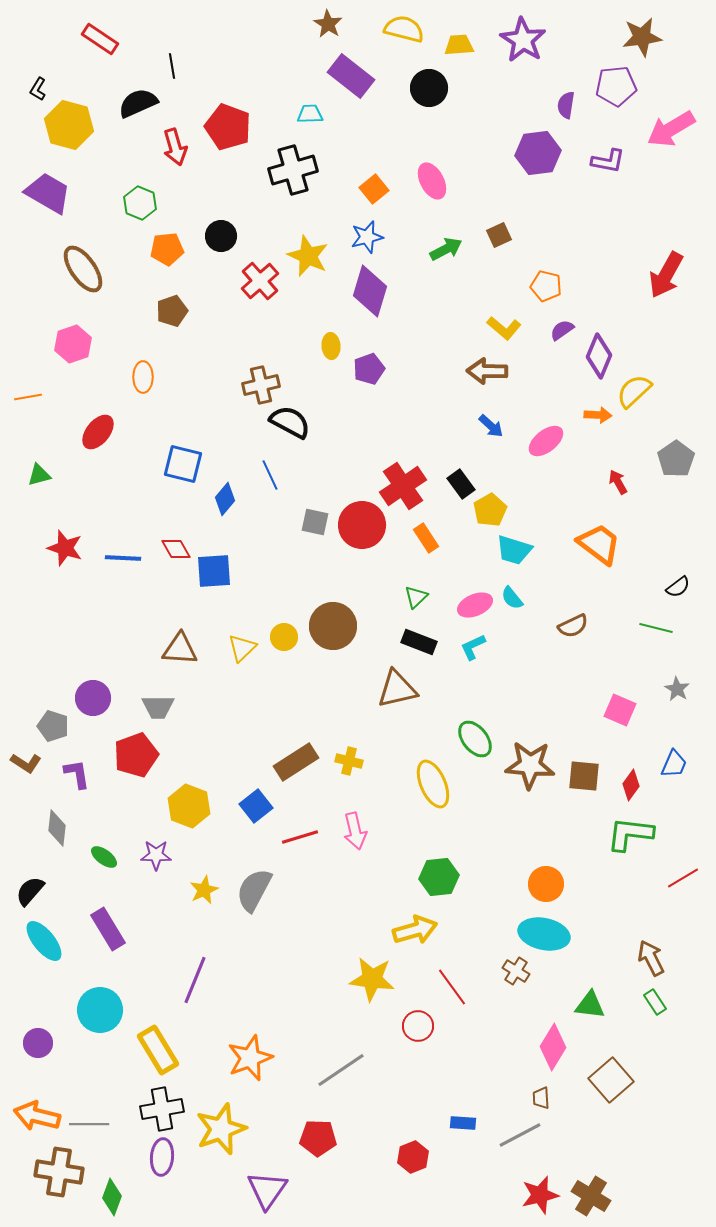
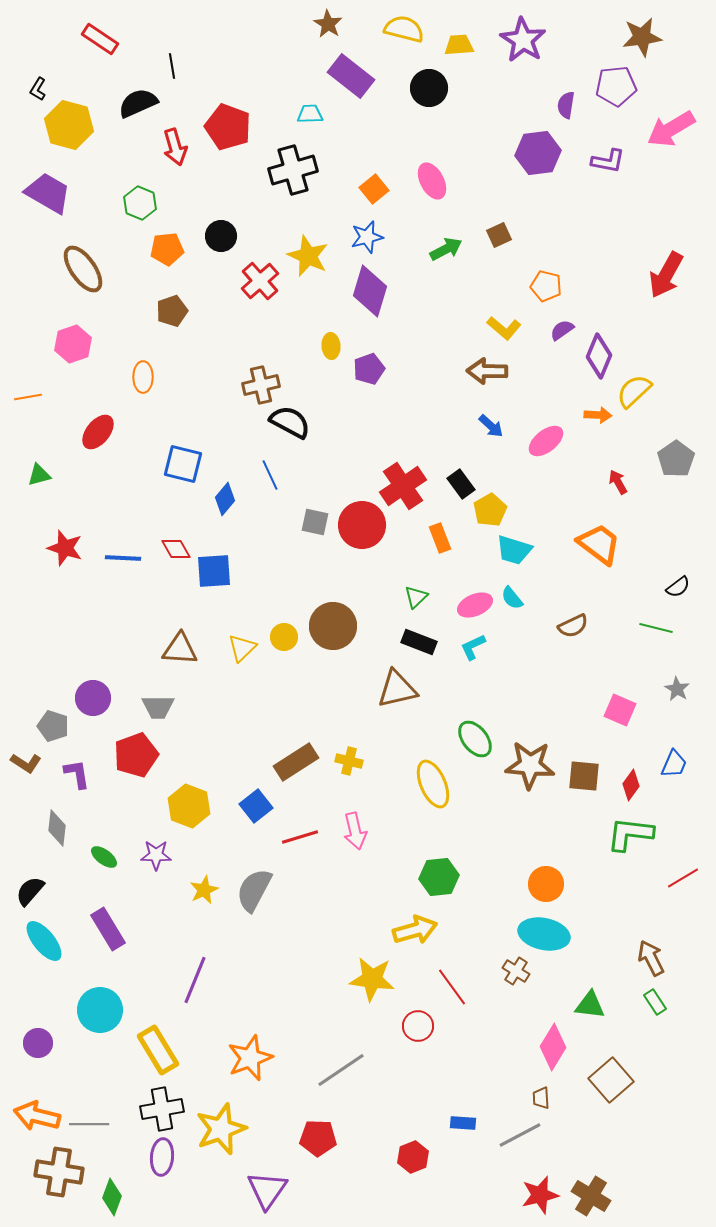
orange rectangle at (426, 538): moved 14 px right; rotated 12 degrees clockwise
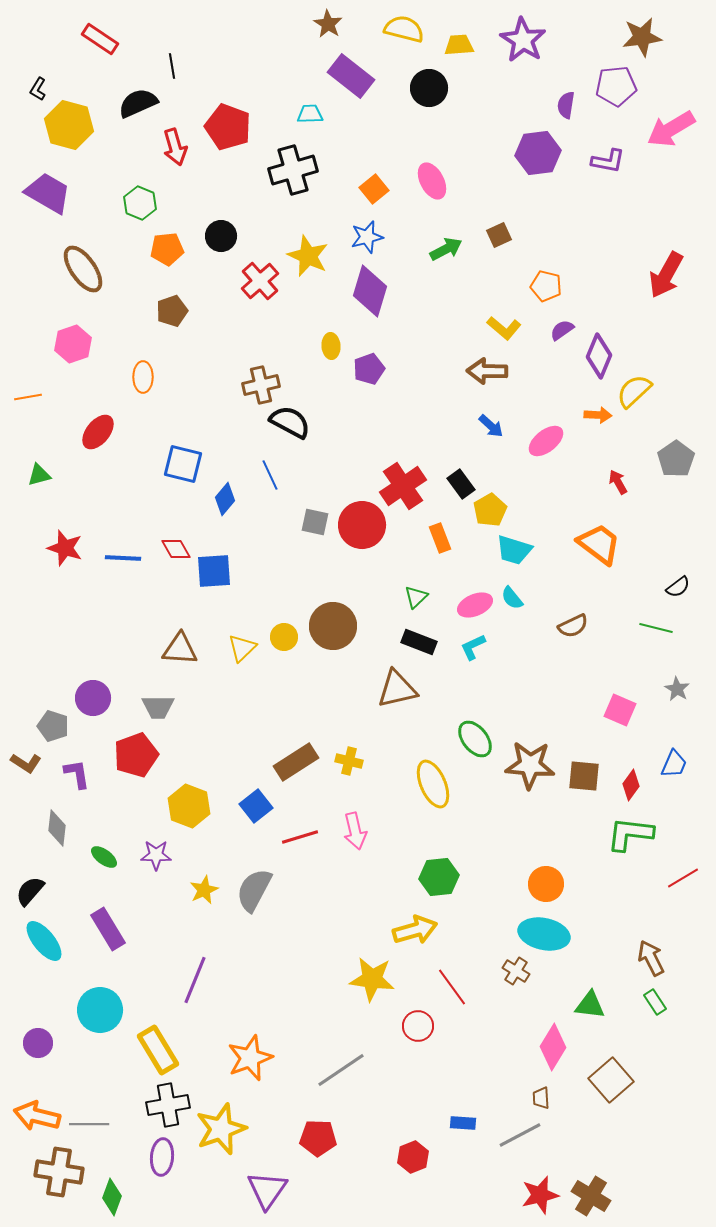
black cross at (162, 1109): moved 6 px right, 4 px up
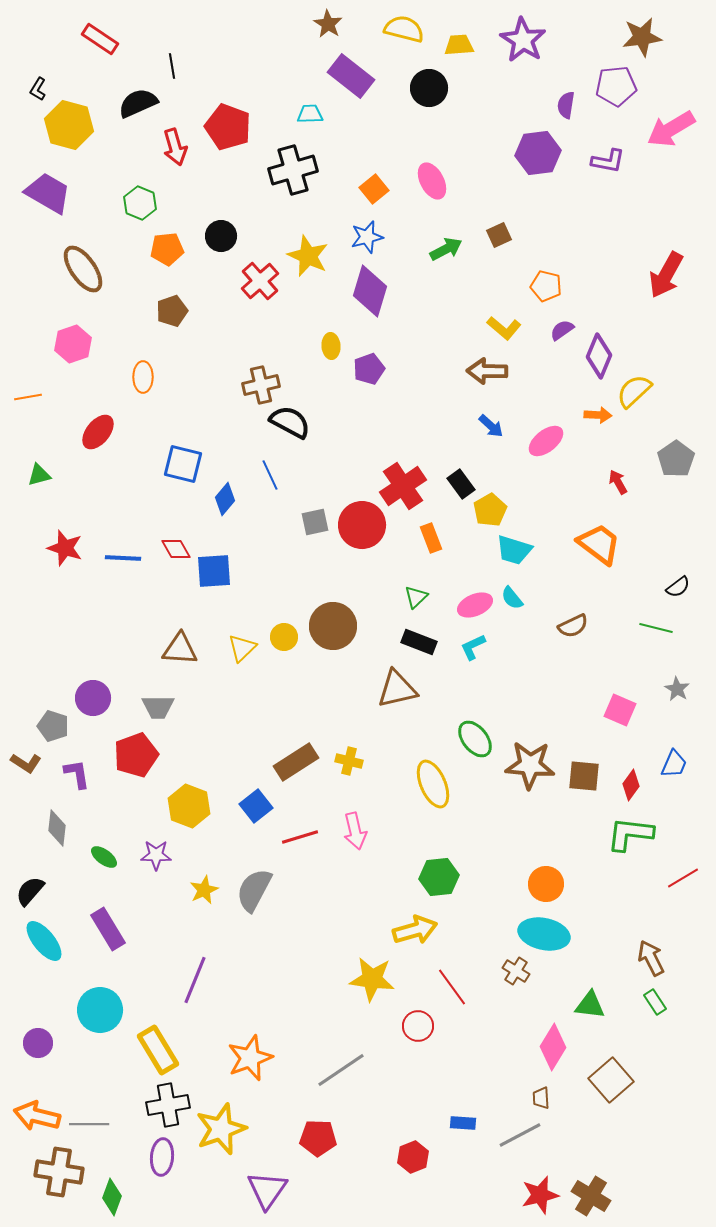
gray square at (315, 522): rotated 24 degrees counterclockwise
orange rectangle at (440, 538): moved 9 px left
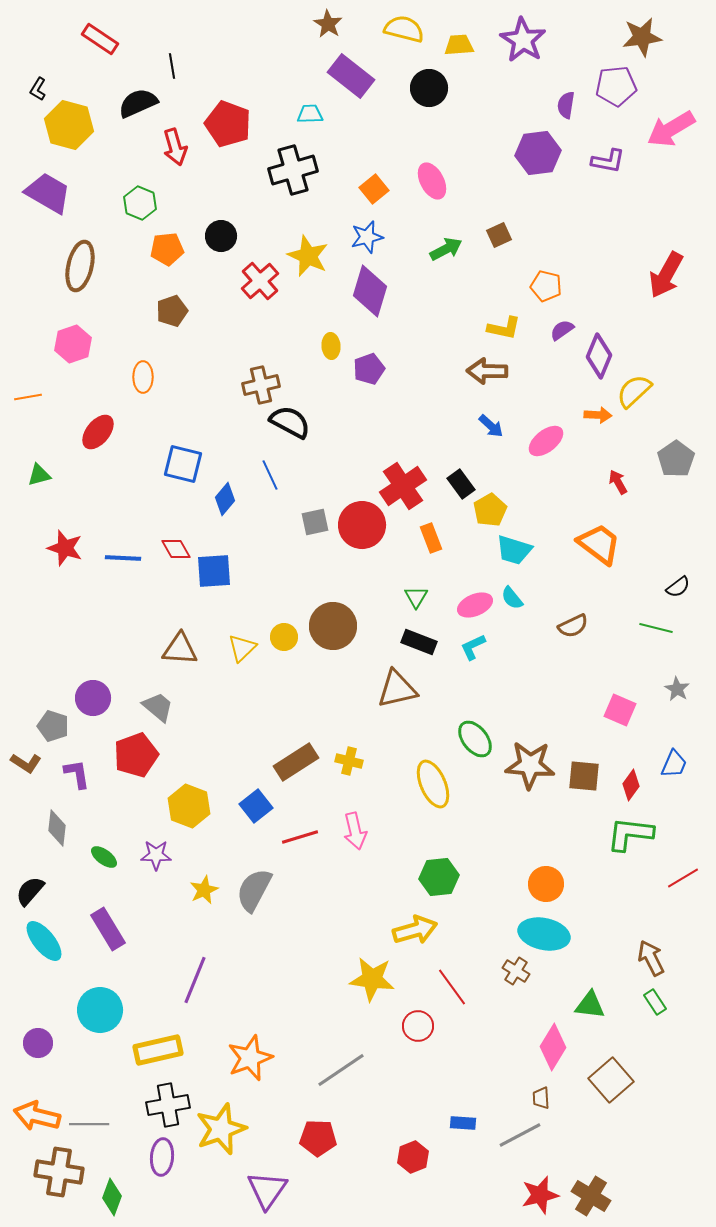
red pentagon at (228, 127): moved 3 px up
brown ellipse at (83, 269): moved 3 px left, 3 px up; rotated 48 degrees clockwise
yellow L-shape at (504, 328): rotated 28 degrees counterclockwise
green triangle at (416, 597): rotated 15 degrees counterclockwise
gray trapezoid at (158, 707): rotated 140 degrees counterclockwise
yellow rectangle at (158, 1050): rotated 72 degrees counterclockwise
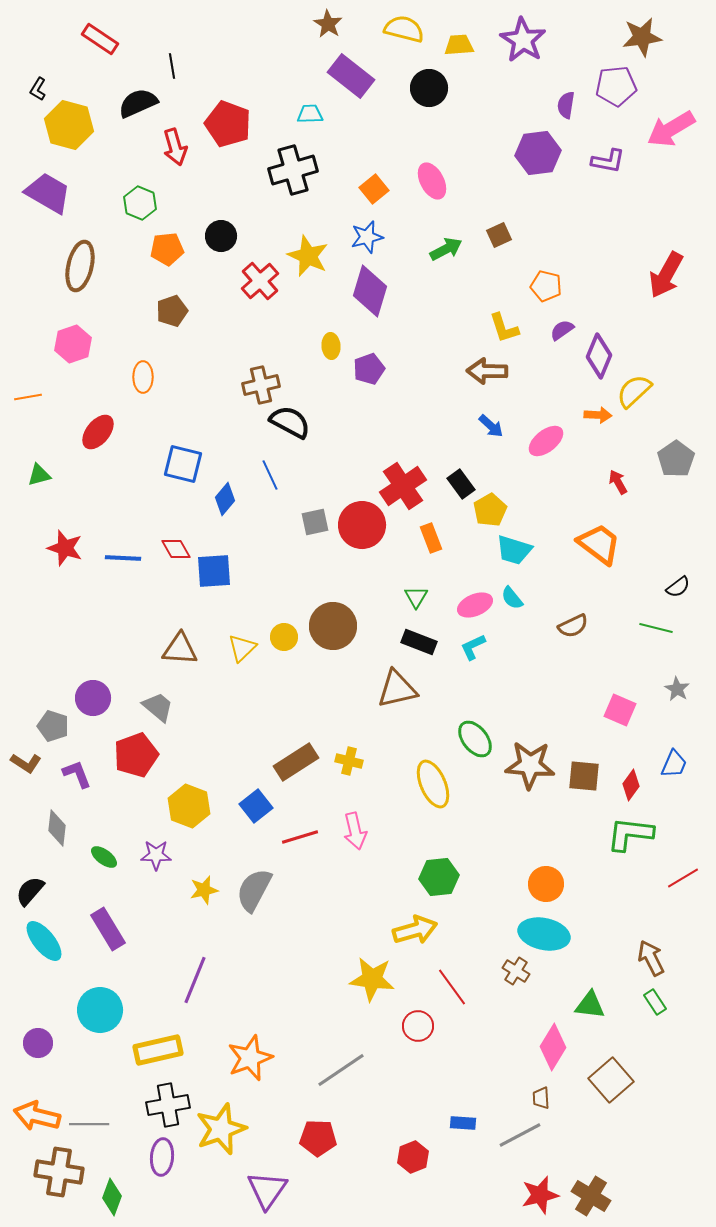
yellow L-shape at (504, 328): rotated 60 degrees clockwise
purple L-shape at (77, 774): rotated 12 degrees counterclockwise
yellow star at (204, 890): rotated 12 degrees clockwise
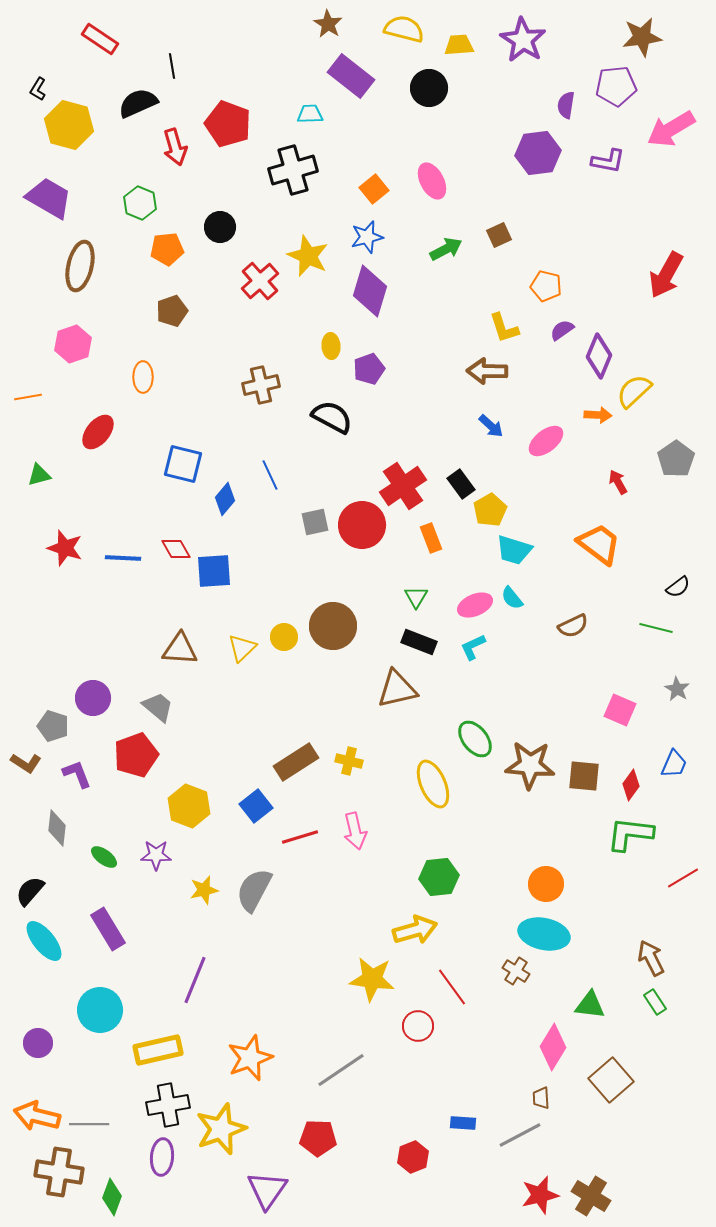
purple trapezoid at (48, 193): moved 1 px right, 5 px down
black circle at (221, 236): moved 1 px left, 9 px up
black semicircle at (290, 422): moved 42 px right, 5 px up
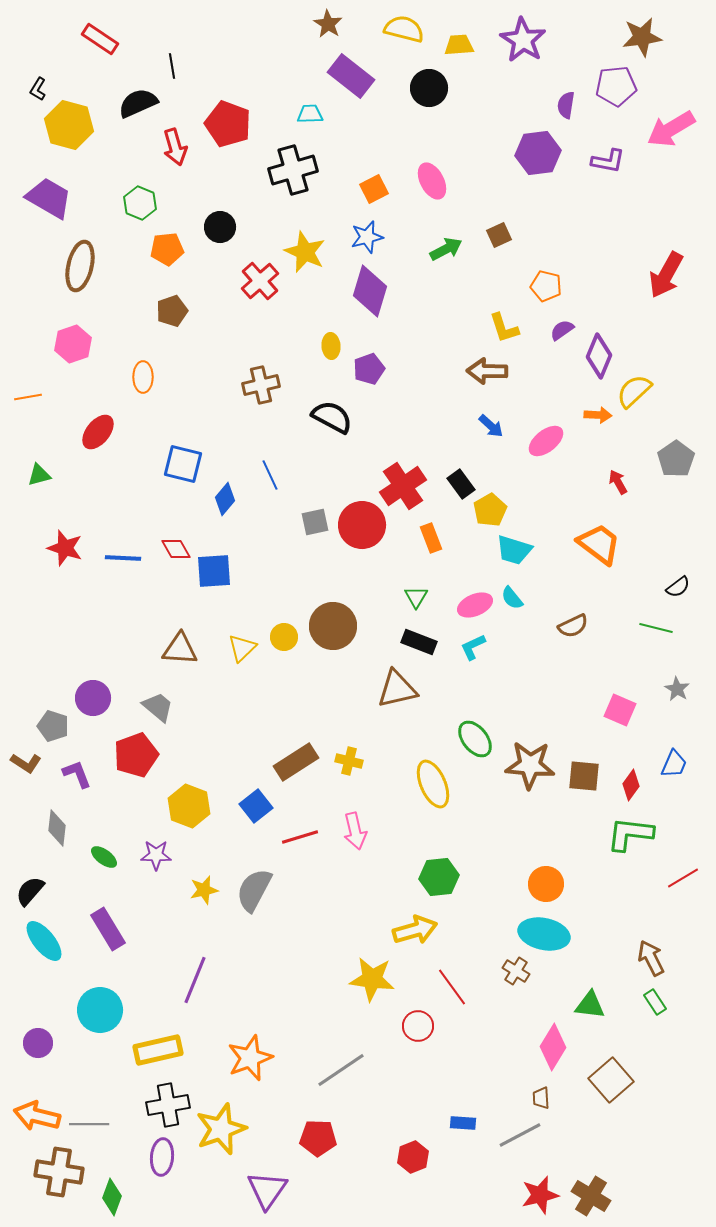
orange square at (374, 189): rotated 12 degrees clockwise
yellow star at (308, 256): moved 3 px left, 4 px up
